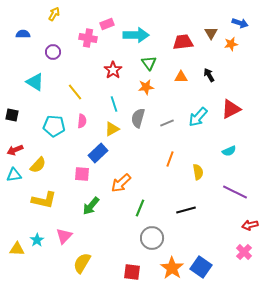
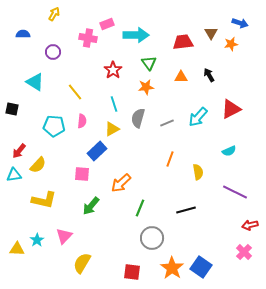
black square at (12, 115): moved 6 px up
red arrow at (15, 150): moved 4 px right, 1 px down; rotated 28 degrees counterclockwise
blue rectangle at (98, 153): moved 1 px left, 2 px up
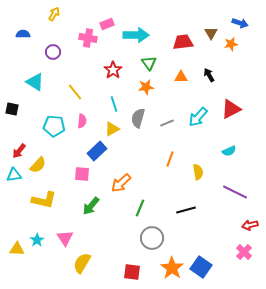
pink triangle at (64, 236): moved 1 px right, 2 px down; rotated 18 degrees counterclockwise
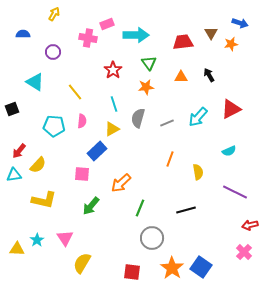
black square at (12, 109): rotated 32 degrees counterclockwise
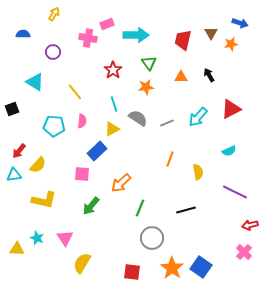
red trapezoid at (183, 42): moved 2 px up; rotated 70 degrees counterclockwise
gray semicircle at (138, 118): rotated 108 degrees clockwise
cyan star at (37, 240): moved 2 px up; rotated 16 degrees counterclockwise
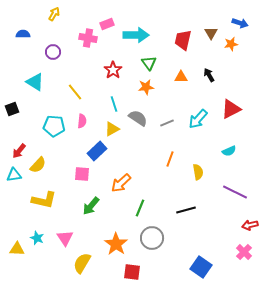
cyan arrow at (198, 117): moved 2 px down
orange star at (172, 268): moved 56 px left, 24 px up
